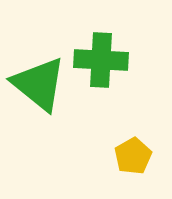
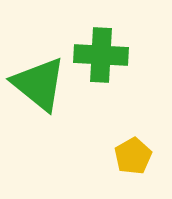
green cross: moved 5 px up
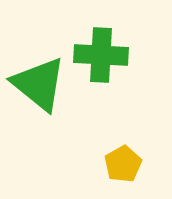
yellow pentagon: moved 10 px left, 8 px down
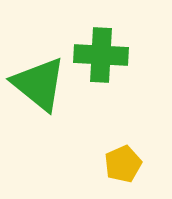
yellow pentagon: rotated 6 degrees clockwise
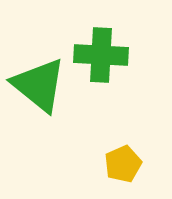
green triangle: moved 1 px down
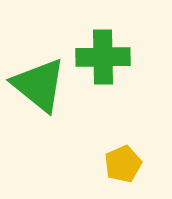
green cross: moved 2 px right, 2 px down; rotated 4 degrees counterclockwise
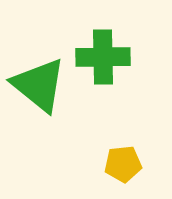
yellow pentagon: rotated 18 degrees clockwise
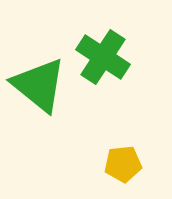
green cross: rotated 34 degrees clockwise
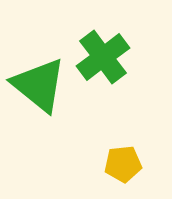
green cross: rotated 20 degrees clockwise
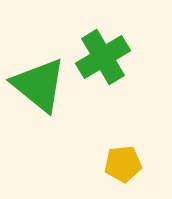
green cross: rotated 6 degrees clockwise
